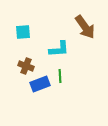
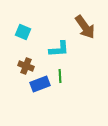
cyan square: rotated 28 degrees clockwise
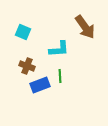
brown cross: moved 1 px right
blue rectangle: moved 1 px down
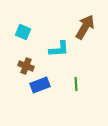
brown arrow: rotated 115 degrees counterclockwise
brown cross: moved 1 px left
green line: moved 16 px right, 8 px down
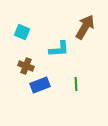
cyan square: moved 1 px left
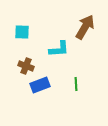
cyan square: rotated 21 degrees counterclockwise
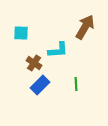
cyan square: moved 1 px left, 1 px down
cyan L-shape: moved 1 px left, 1 px down
brown cross: moved 8 px right, 3 px up; rotated 14 degrees clockwise
blue rectangle: rotated 24 degrees counterclockwise
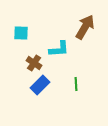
cyan L-shape: moved 1 px right, 1 px up
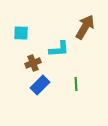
brown cross: moved 1 px left; rotated 35 degrees clockwise
